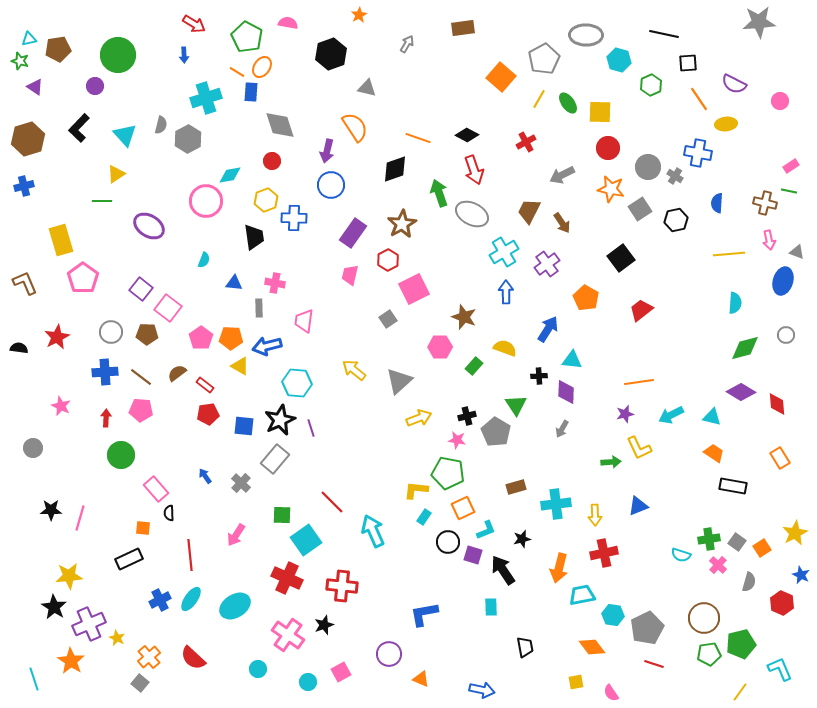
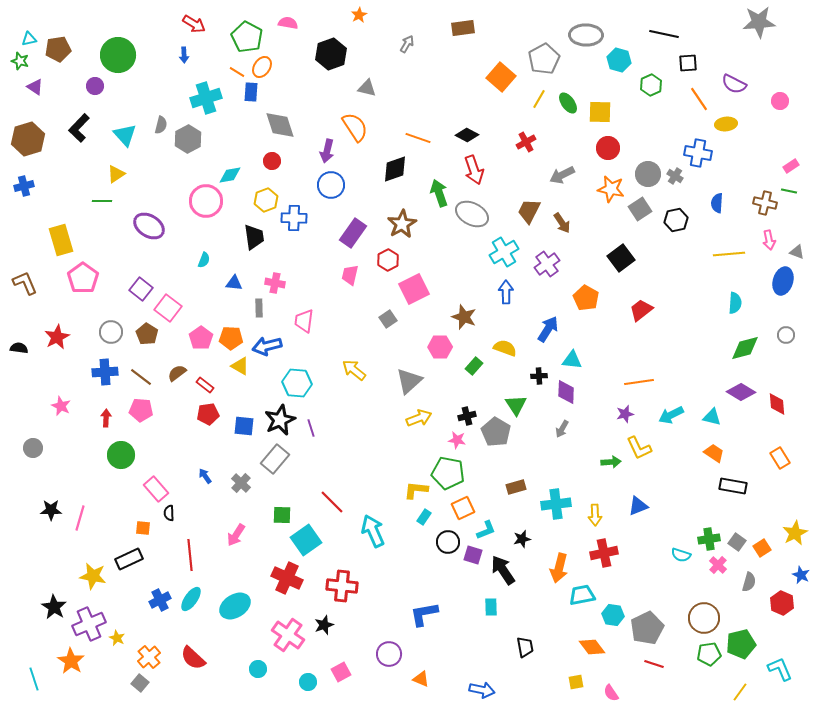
gray circle at (648, 167): moved 7 px down
brown pentagon at (147, 334): rotated 30 degrees clockwise
gray triangle at (399, 381): moved 10 px right
yellow star at (69, 576): moved 24 px right; rotated 16 degrees clockwise
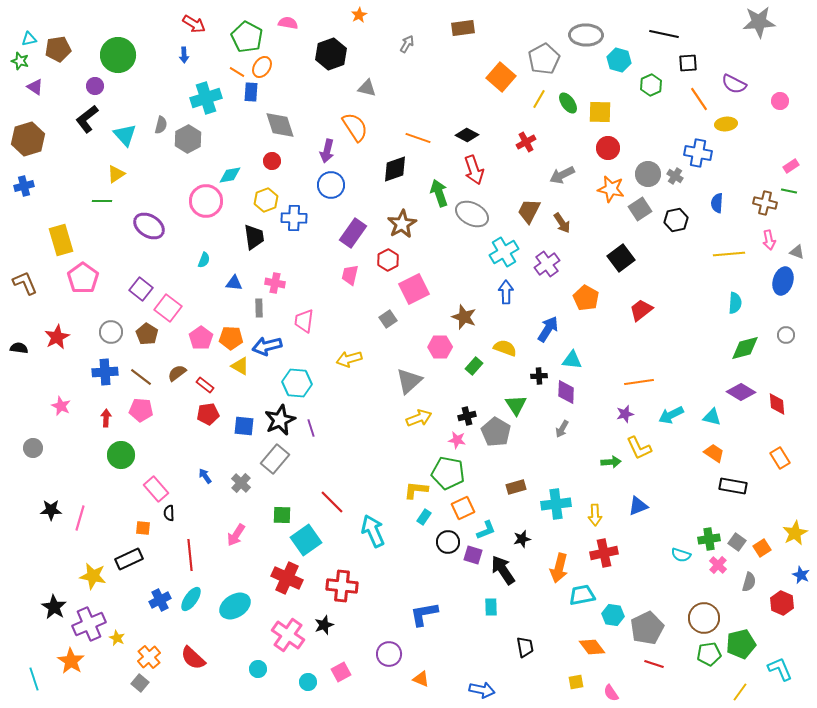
black L-shape at (79, 128): moved 8 px right, 9 px up; rotated 8 degrees clockwise
yellow arrow at (354, 370): moved 5 px left, 11 px up; rotated 55 degrees counterclockwise
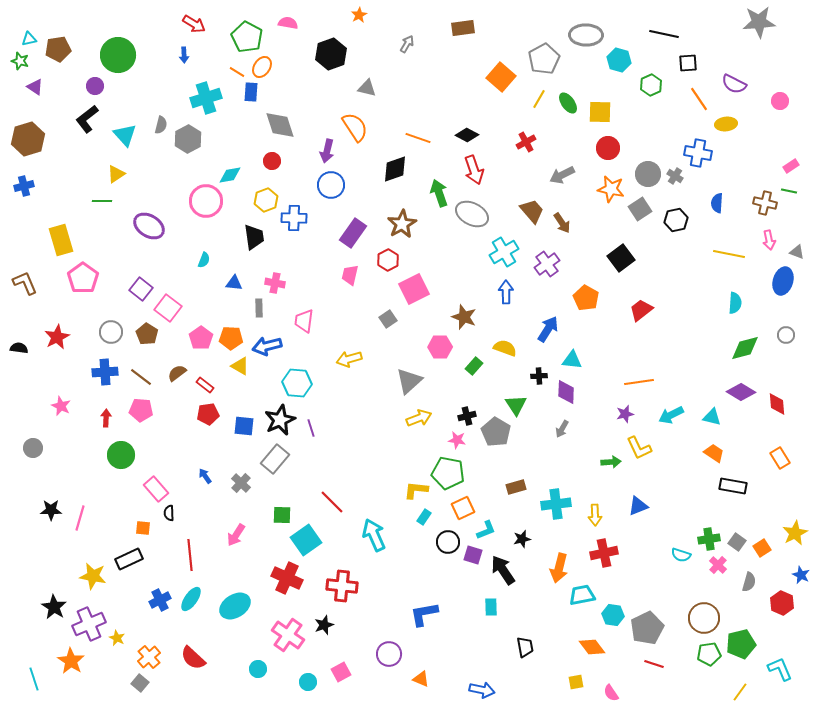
brown trapezoid at (529, 211): moved 3 px right; rotated 112 degrees clockwise
yellow line at (729, 254): rotated 16 degrees clockwise
cyan arrow at (373, 531): moved 1 px right, 4 px down
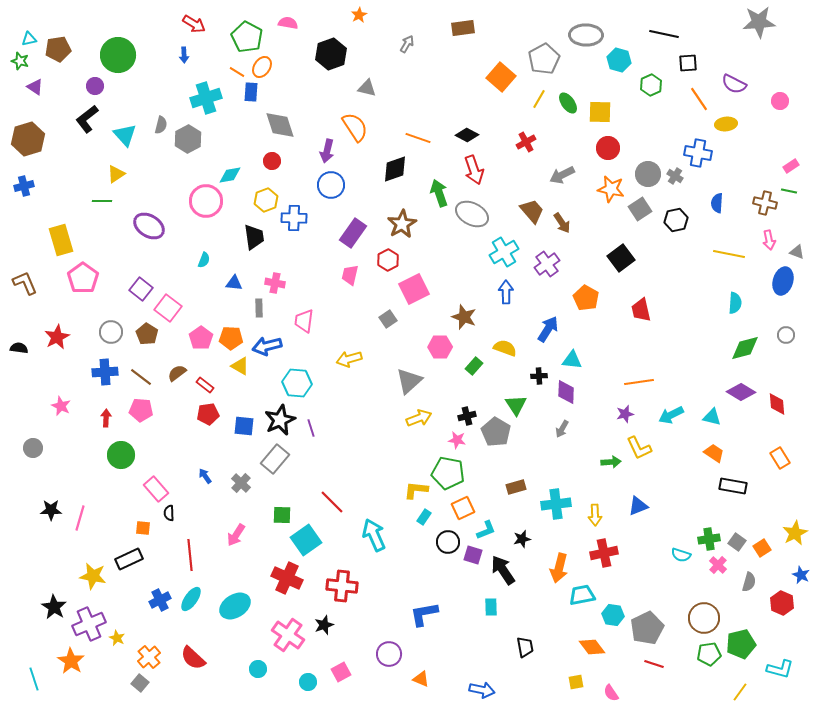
red trapezoid at (641, 310): rotated 65 degrees counterclockwise
cyan L-shape at (780, 669): rotated 128 degrees clockwise
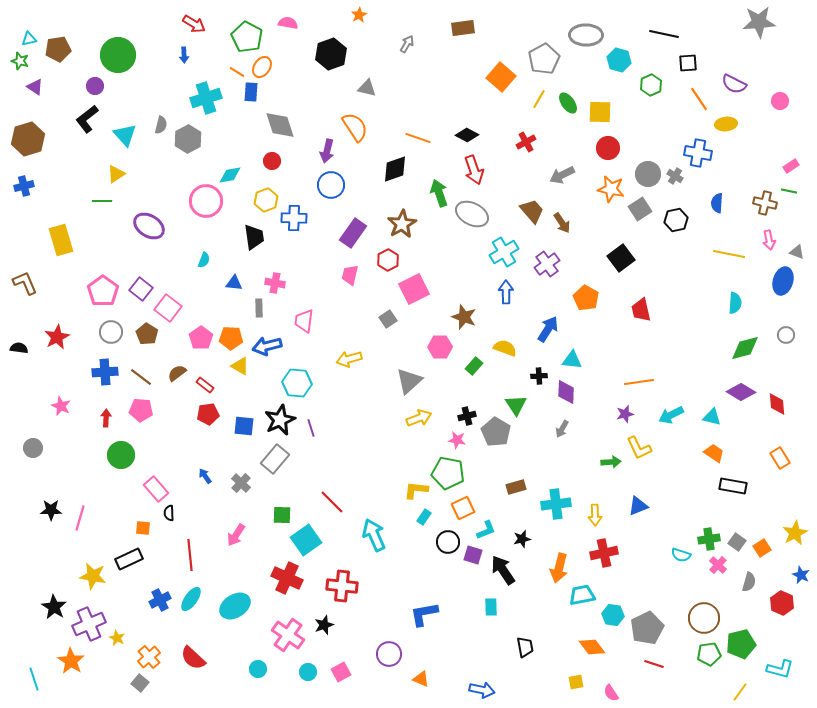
pink pentagon at (83, 278): moved 20 px right, 13 px down
cyan circle at (308, 682): moved 10 px up
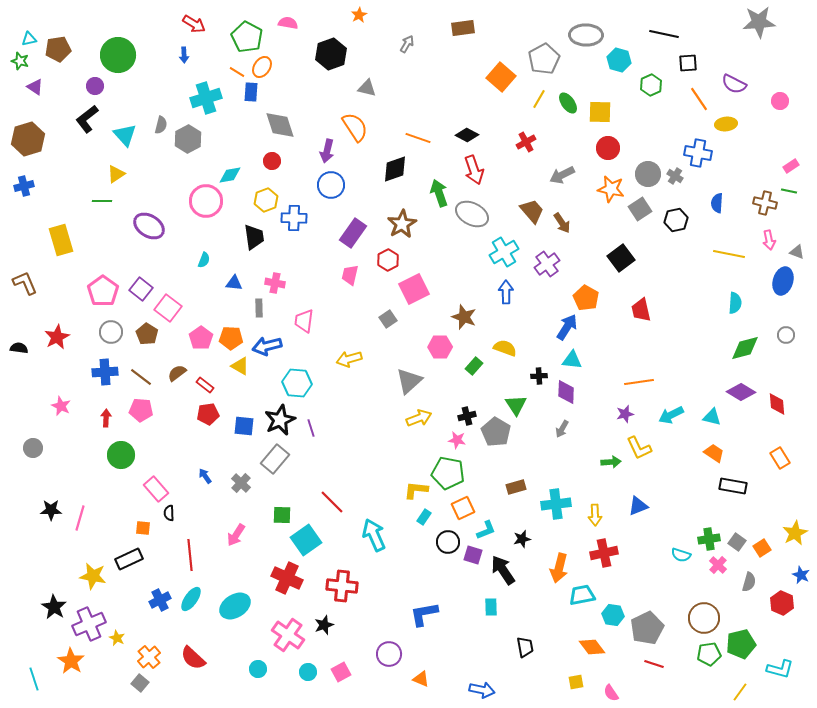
blue arrow at (548, 329): moved 19 px right, 2 px up
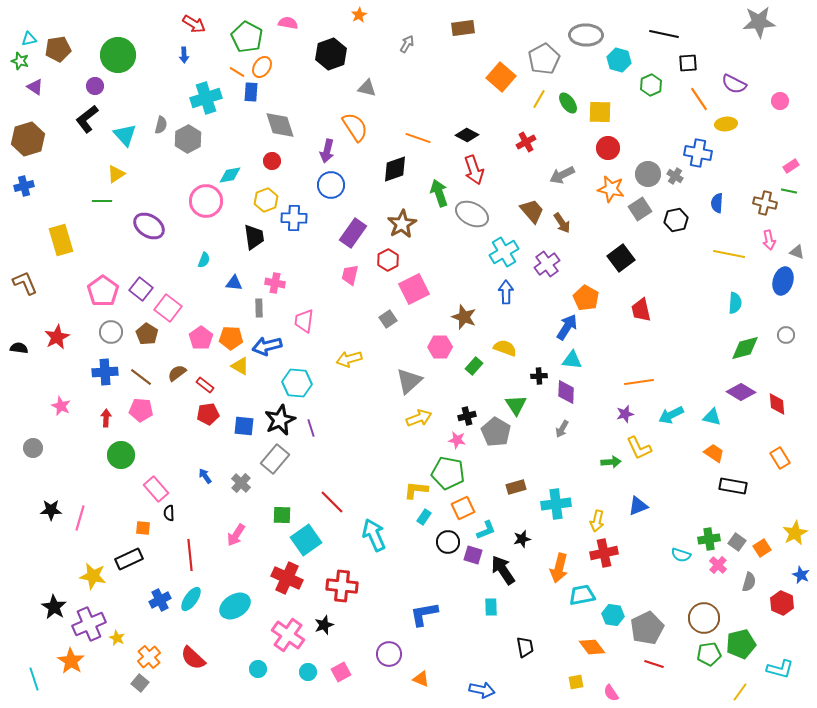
yellow arrow at (595, 515): moved 2 px right, 6 px down; rotated 15 degrees clockwise
